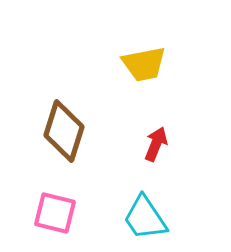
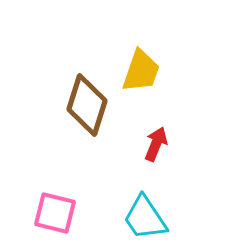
yellow trapezoid: moved 3 px left, 7 px down; rotated 60 degrees counterclockwise
brown diamond: moved 23 px right, 26 px up
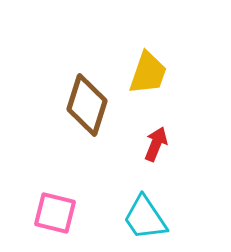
yellow trapezoid: moved 7 px right, 2 px down
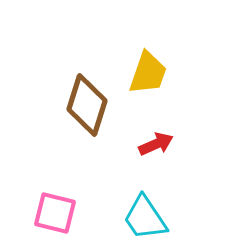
red arrow: rotated 44 degrees clockwise
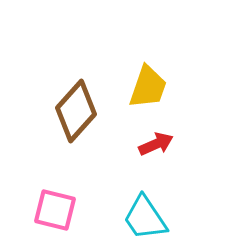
yellow trapezoid: moved 14 px down
brown diamond: moved 11 px left, 6 px down; rotated 24 degrees clockwise
pink square: moved 3 px up
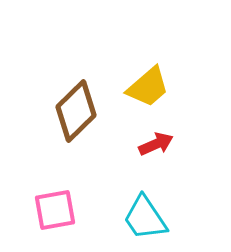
yellow trapezoid: rotated 30 degrees clockwise
brown diamond: rotated 4 degrees clockwise
pink square: rotated 24 degrees counterclockwise
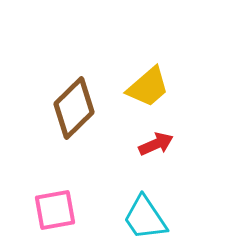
brown diamond: moved 2 px left, 3 px up
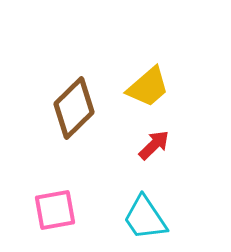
red arrow: moved 2 px left, 1 px down; rotated 20 degrees counterclockwise
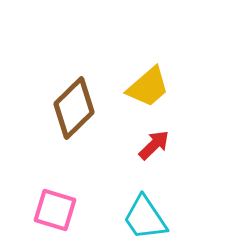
pink square: rotated 27 degrees clockwise
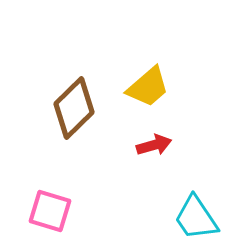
red arrow: rotated 28 degrees clockwise
pink square: moved 5 px left, 1 px down
cyan trapezoid: moved 51 px right
